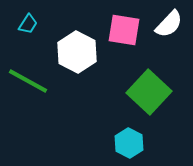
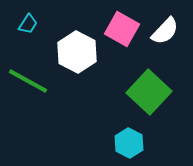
white semicircle: moved 4 px left, 7 px down
pink square: moved 2 px left, 1 px up; rotated 20 degrees clockwise
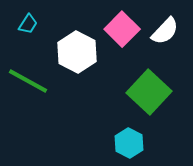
pink square: rotated 16 degrees clockwise
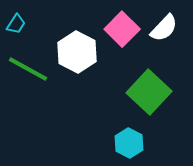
cyan trapezoid: moved 12 px left
white semicircle: moved 1 px left, 3 px up
green line: moved 12 px up
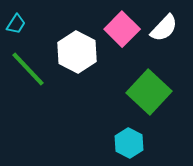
green line: rotated 18 degrees clockwise
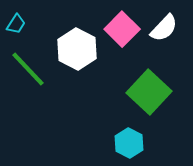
white hexagon: moved 3 px up
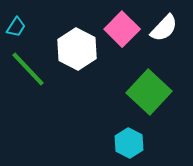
cyan trapezoid: moved 3 px down
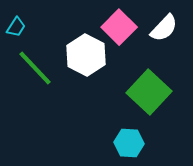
pink square: moved 3 px left, 2 px up
white hexagon: moved 9 px right, 6 px down
green line: moved 7 px right, 1 px up
cyan hexagon: rotated 24 degrees counterclockwise
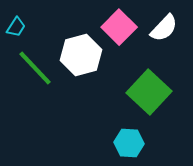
white hexagon: moved 5 px left; rotated 18 degrees clockwise
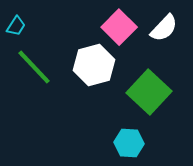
cyan trapezoid: moved 1 px up
white hexagon: moved 13 px right, 10 px down
green line: moved 1 px left, 1 px up
